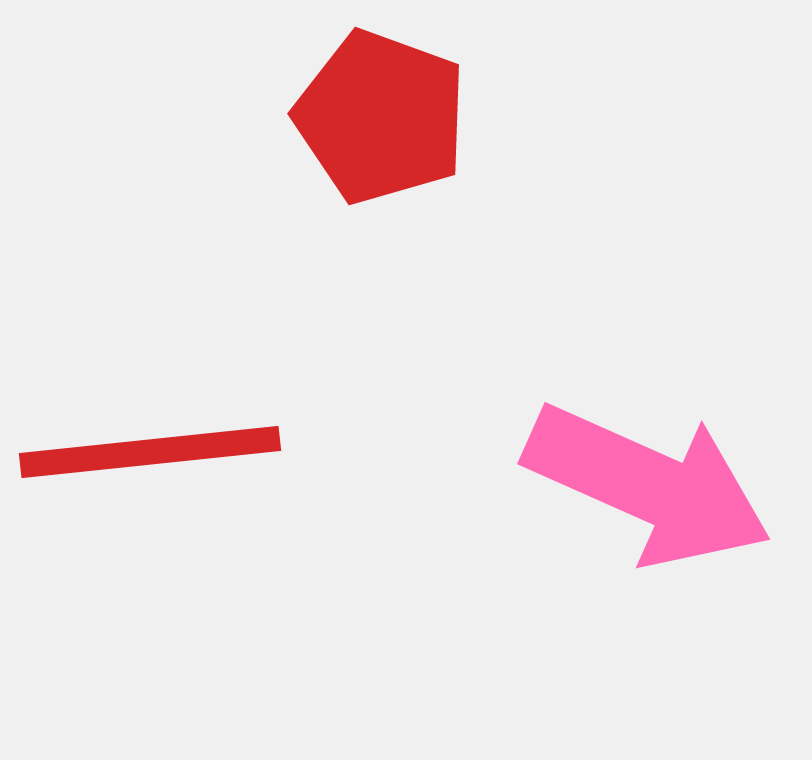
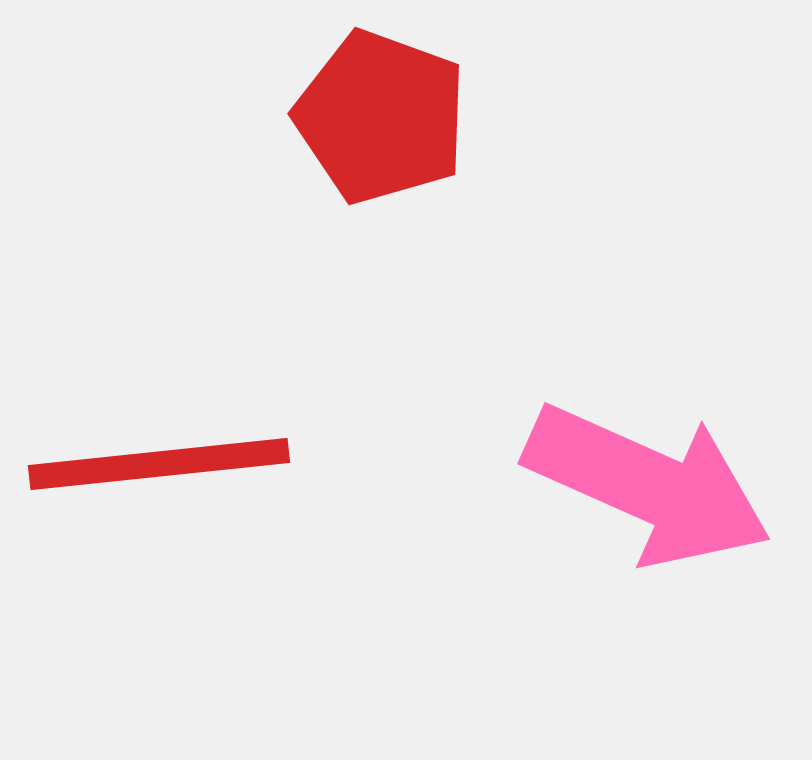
red line: moved 9 px right, 12 px down
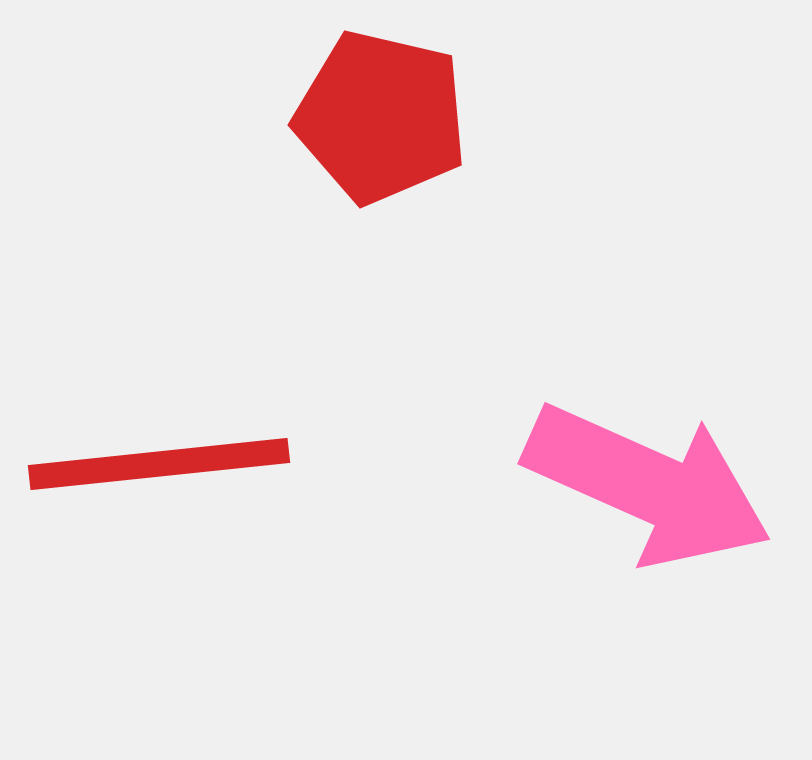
red pentagon: rotated 7 degrees counterclockwise
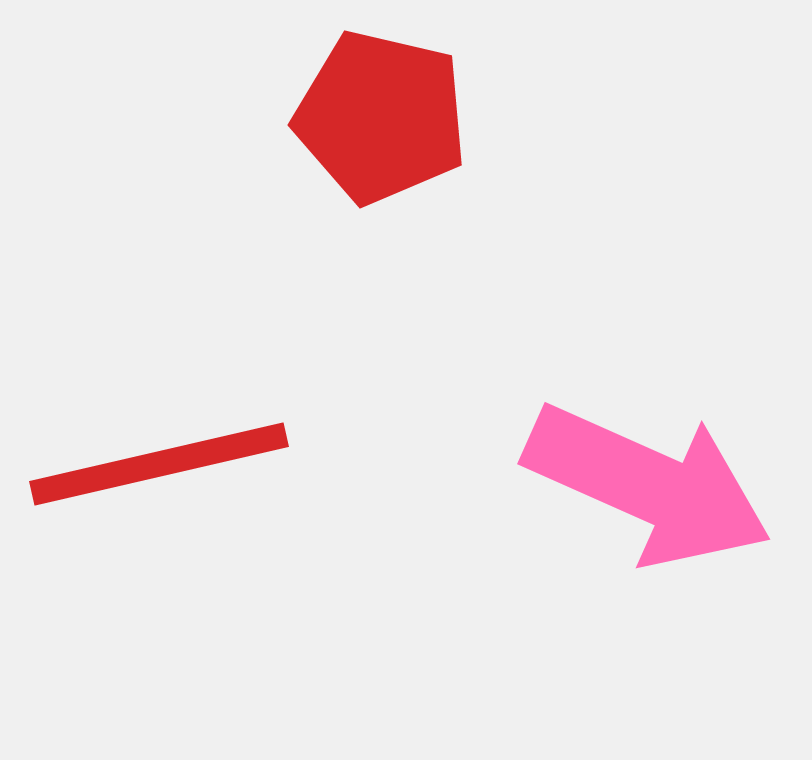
red line: rotated 7 degrees counterclockwise
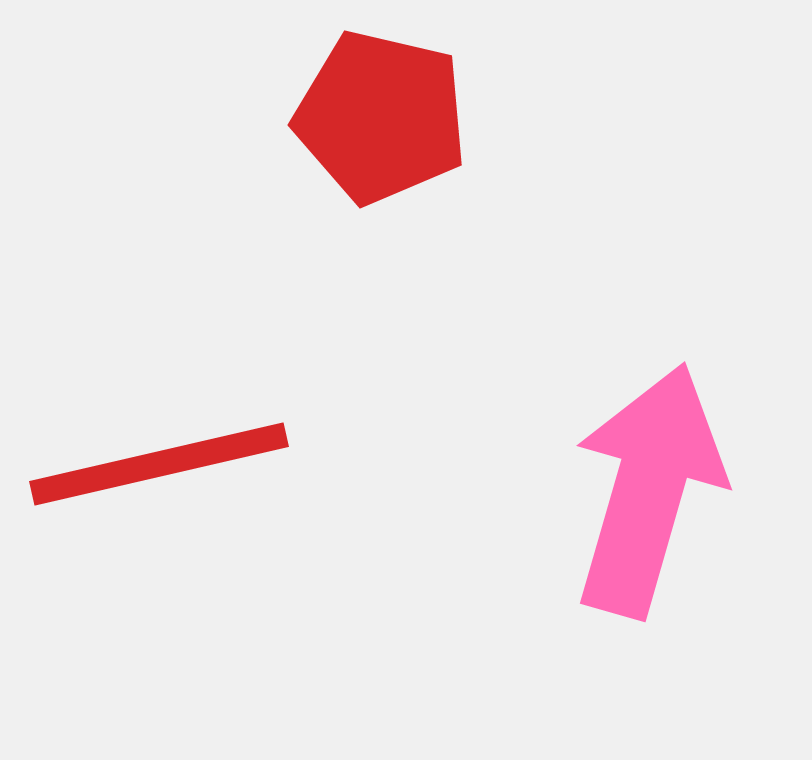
pink arrow: moved 5 px down; rotated 98 degrees counterclockwise
